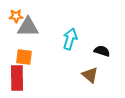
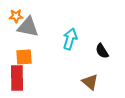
gray triangle: rotated 10 degrees clockwise
black semicircle: rotated 140 degrees counterclockwise
orange square: rotated 12 degrees counterclockwise
brown triangle: moved 7 px down
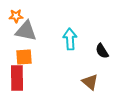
gray triangle: moved 2 px left, 4 px down
cyan arrow: rotated 20 degrees counterclockwise
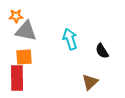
cyan arrow: rotated 15 degrees counterclockwise
brown triangle: rotated 36 degrees clockwise
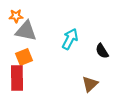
cyan arrow: rotated 45 degrees clockwise
orange square: rotated 18 degrees counterclockwise
brown triangle: moved 2 px down
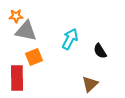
black semicircle: moved 2 px left
orange square: moved 10 px right
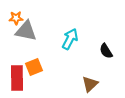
orange star: moved 2 px down
black semicircle: moved 6 px right
orange square: moved 10 px down
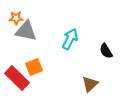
red rectangle: rotated 45 degrees counterclockwise
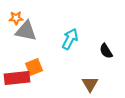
red rectangle: rotated 50 degrees counterclockwise
brown triangle: rotated 18 degrees counterclockwise
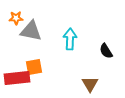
gray triangle: moved 5 px right
cyan arrow: rotated 25 degrees counterclockwise
orange square: rotated 12 degrees clockwise
